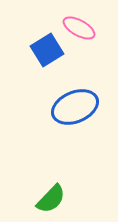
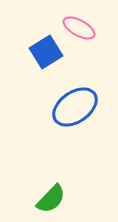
blue square: moved 1 px left, 2 px down
blue ellipse: rotated 12 degrees counterclockwise
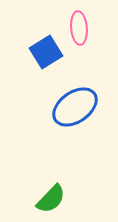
pink ellipse: rotated 56 degrees clockwise
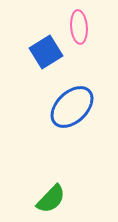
pink ellipse: moved 1 px up
blue ellipse: moved 3 px left; rotated 9 degrees counterclockwise
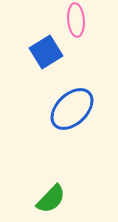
pink ellipse: moved 3 px left, 7 px up
blue ellipse: moved 2 px down
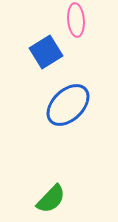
blue ellipse: moved 4 px left, 4 px up
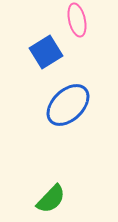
pink ellipse: moved 1 px right; rotated 8 degrees counterclockwise
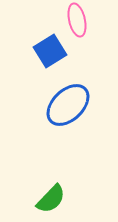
blue square: moved 4 px right, 1 px up
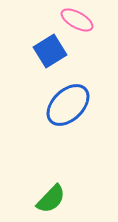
pink ellipse: rotated 48 degrees counterclockwise
